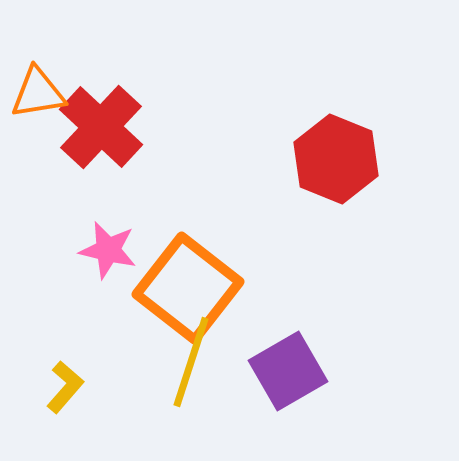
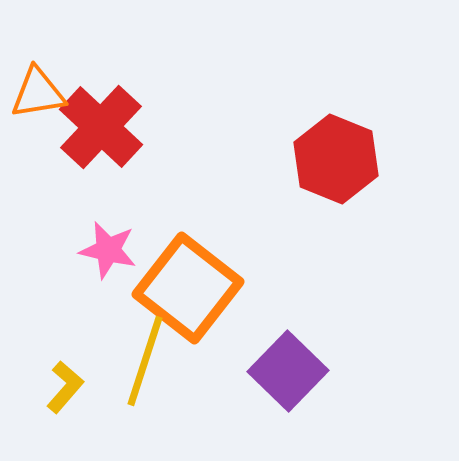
yellow line: moved 46 px left, 1 px up
purple square: rotated 16 degrees counterclockwise
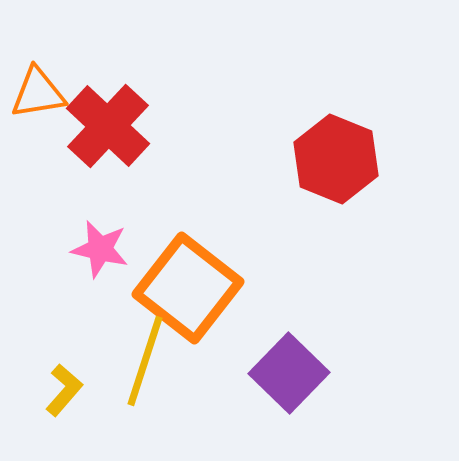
red cross: moved 7 px right, 1 px up
pink star: moved 8 px left, 1 px up
purple square: moved 1 px right, 2 px down
yellow L-shape: moved 1 px left, 3 px down
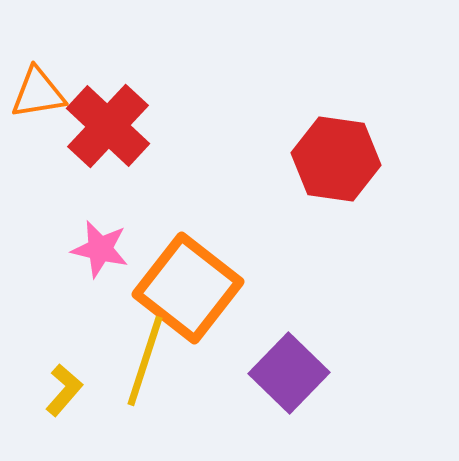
red hexagon: rotated 14 degrees counterclockwise
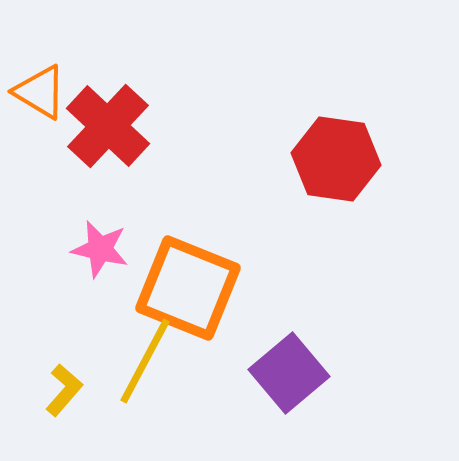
orange triangle: moved 2 px right, 1 px up; rotated 40 degrees clockwise
orange square: rotated 16 degrees counterclockwise
yellow line: rotated 10 degrees clockwise
purple square: rotated 6 degrees clockwise
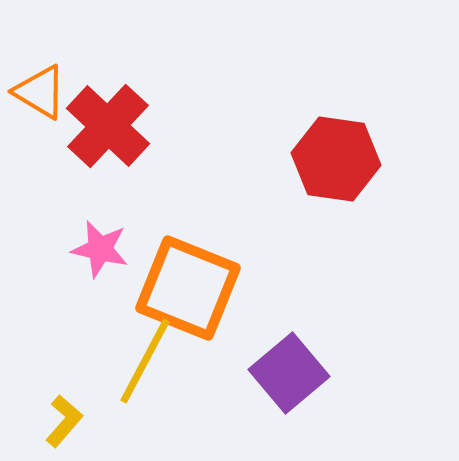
yellow L-shape: moved 31 px down
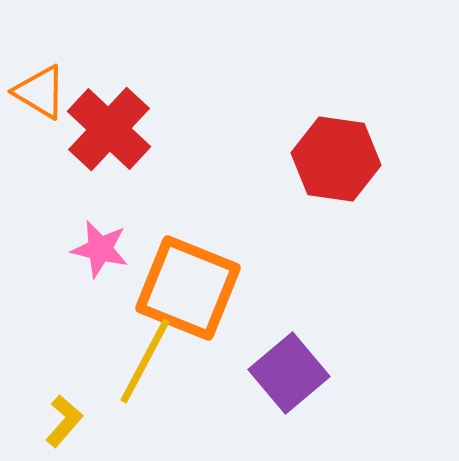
red cross: moved 1 px right, 3 px down
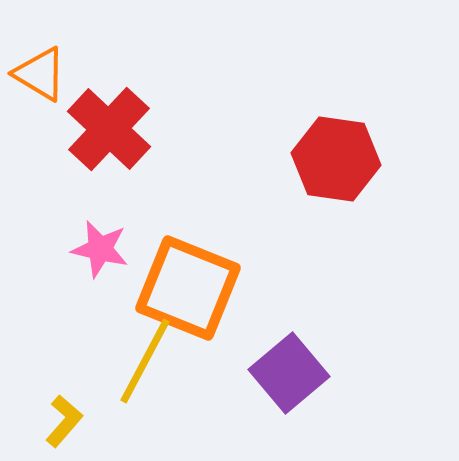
orange triangle: moved 18 px up
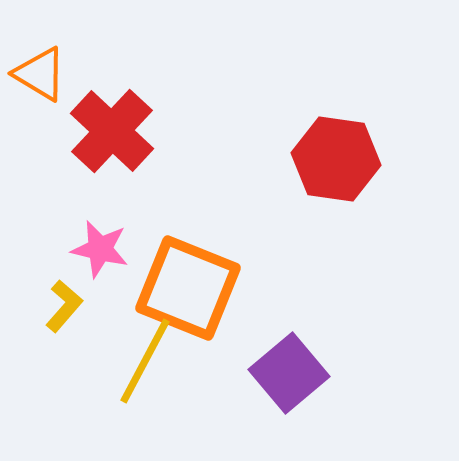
red cross: moved 3 px right, 2 px down
yellow L-shape: moved 115 px up
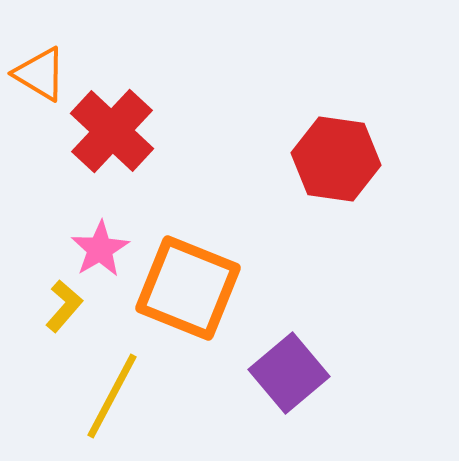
pink star: rotated 28 degrees clockwise
yellow line: moved 33 px left, 35 px down
